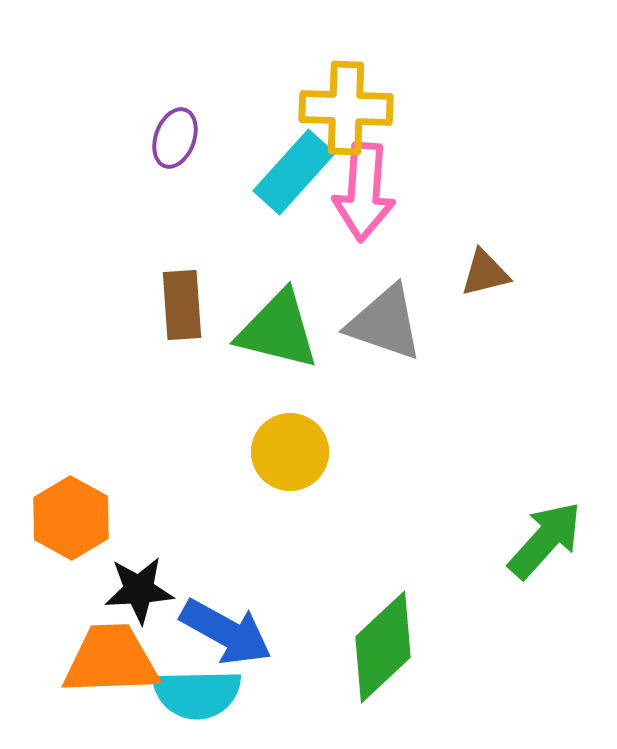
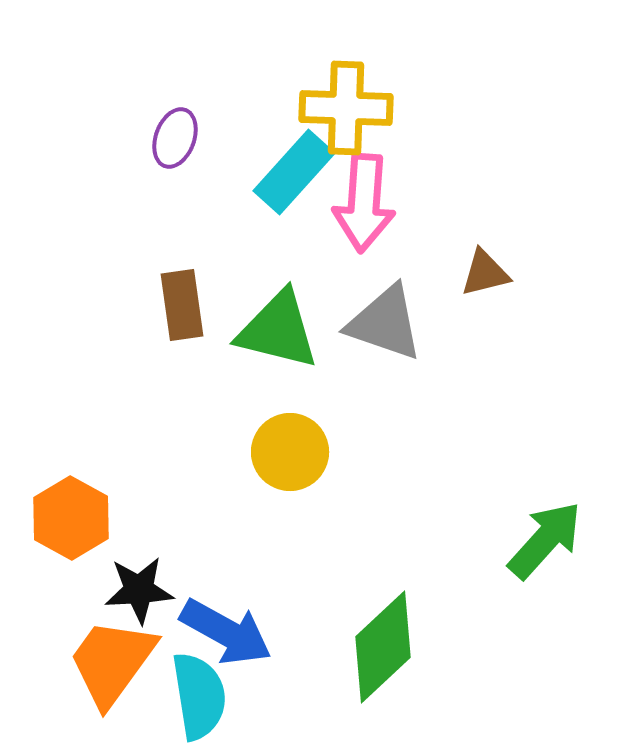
pink arrow: moved 11 px down
brown rectangle: rotated 4 degrees counterclockwise
orange trapezoid: moved 1 px right, 2 px down; rotated 52 degrees counterclockwise
cyan semicircle: moved 2 px right, 2 px down; rotated 98 degrees counterclockwise
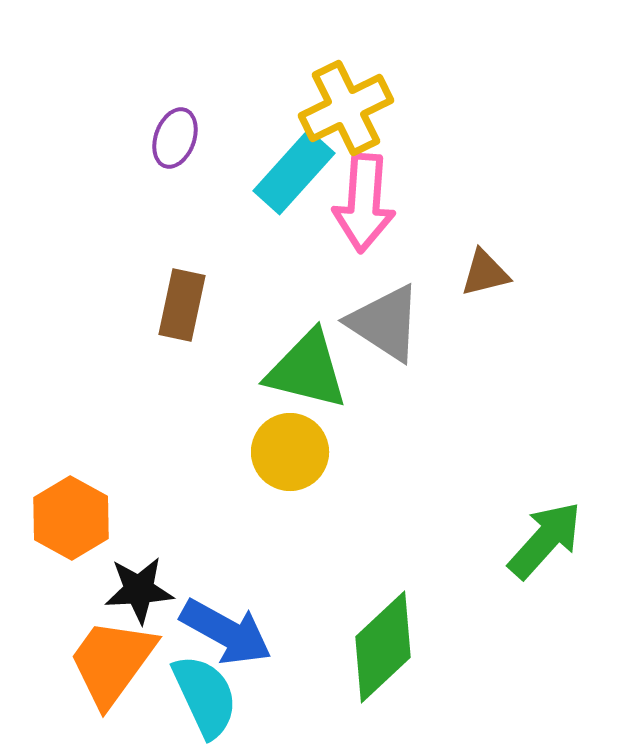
yellow cross: rotated 28 degrees counterclockwise
brown rectangle: rotated 20 degrees clockwise
gray triangle: rotated 14 degrees clockwise
green triangle: moved 29 px right, 40 px down
cyan semicircle: moved 6 px right; rotated 16 degrees counterclockwise
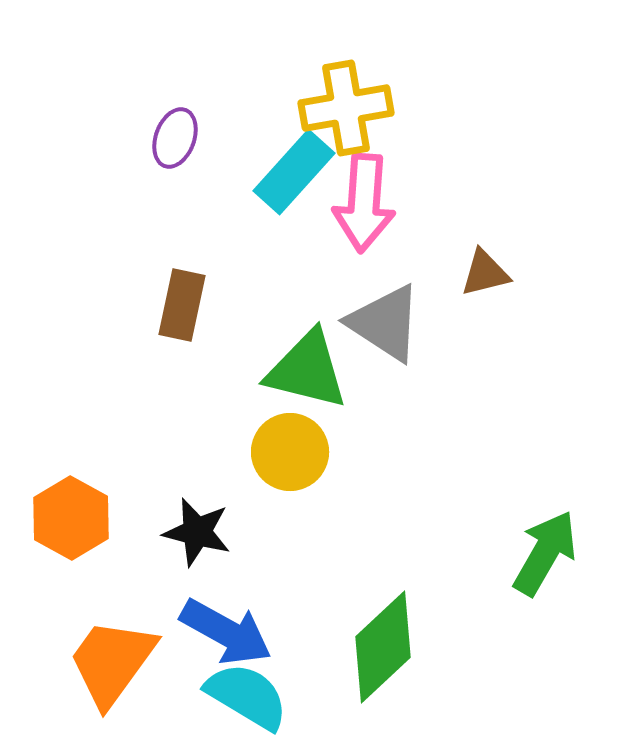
yellow cross: rotated 16 degrees clockwise
green arrow: moved 13 px down; rotated 12 degrees counterclockwise
black star: moved 58 px right, 58 px up; rotated 18 degrees clockwise
cyan semicircle: moved 42 px right; rotated 34 degrees counterclockwise
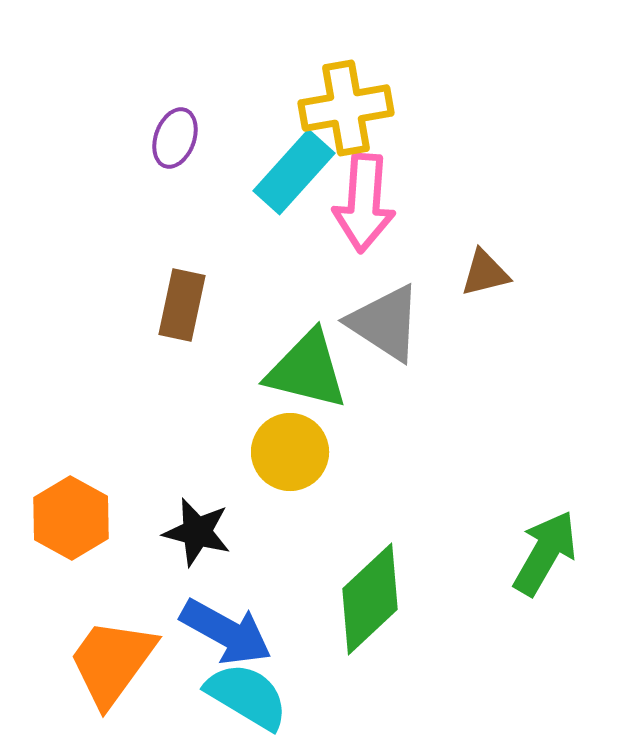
green diamond: moved 13 px left, 48 px up
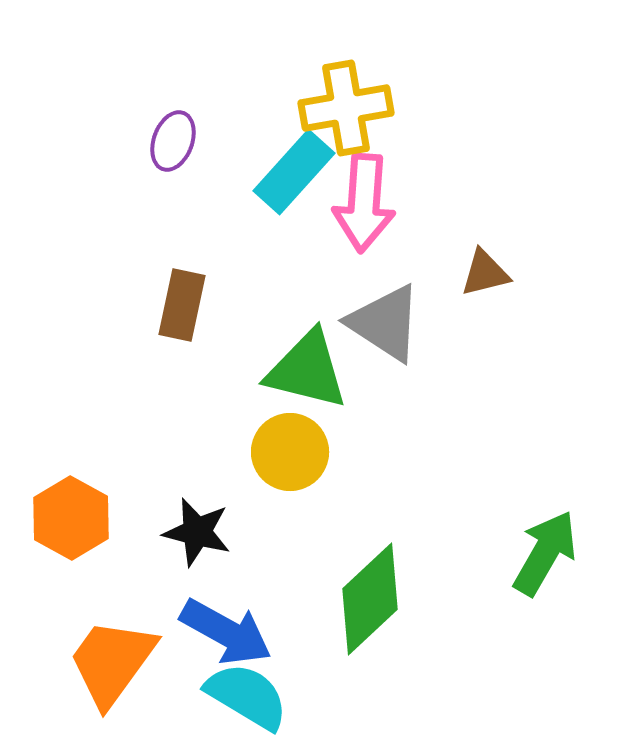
purple ellipse: moved 2 px left, 3 px down
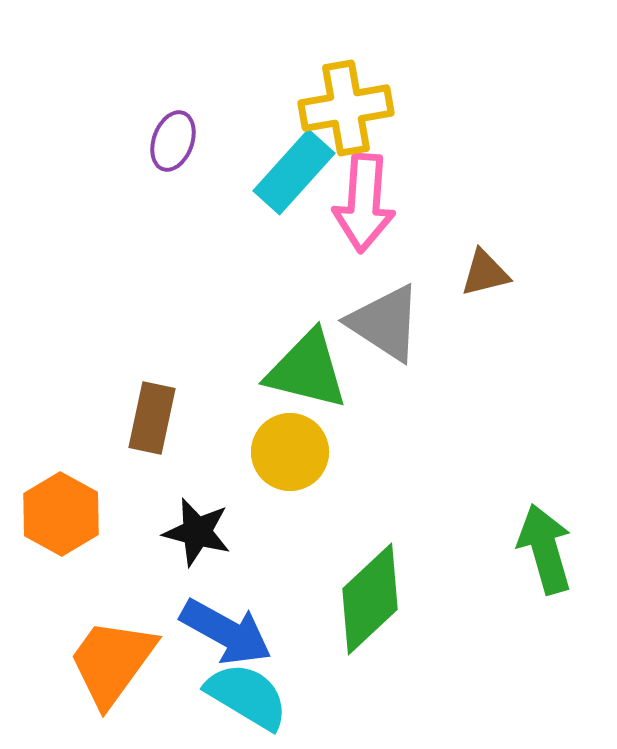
brown rectangle: moved 30 px left, 113 px down
orange hexagon: moved 10 px left, 4 px up
green arrow: moved 4 px up; rotated 46 degrees counterclockwise
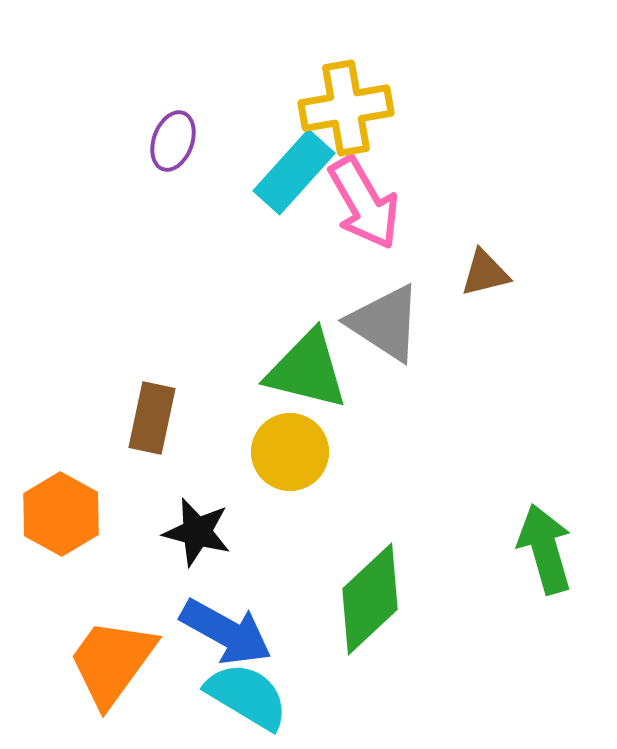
pink arrow: rotated 34 degrees counterclockwise
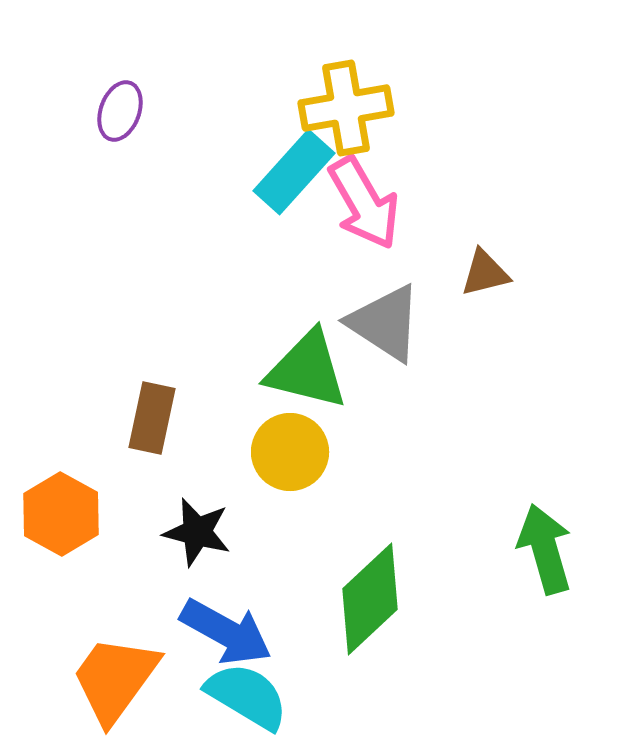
purple ellipse: moved 53 px left, 30 px up
orange trapezoid: moved 3 px right, 17 px down
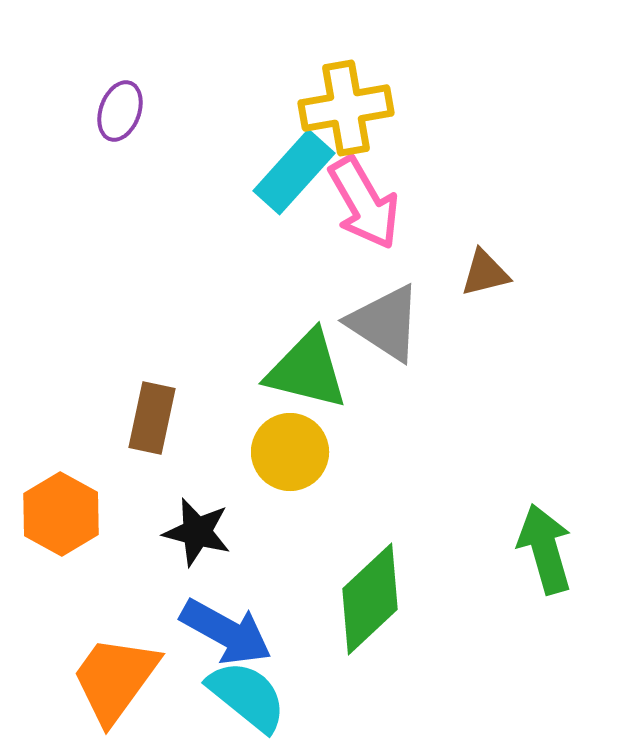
cyan semicircle: rotated 8 degrees clockwise
